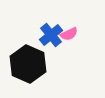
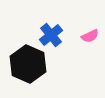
pink semicircle: moved 21 px right, 2 px down
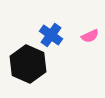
blue cross: rotated 15 degrees counterclockwise
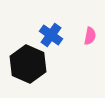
pink semicircle: rotated 54 degrees counterclockwise
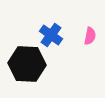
black hexagon: moved 1 px left; rotated 21 degrees counterclockwise
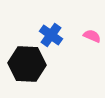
pink semicircle: moved 2 px right; rotated 78 degrees counterclockwise
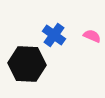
blue cross: moved 3 px right
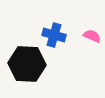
blue cross: rotated 20 degrees counterclockwise
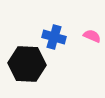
blue cross: moved 2 px down
